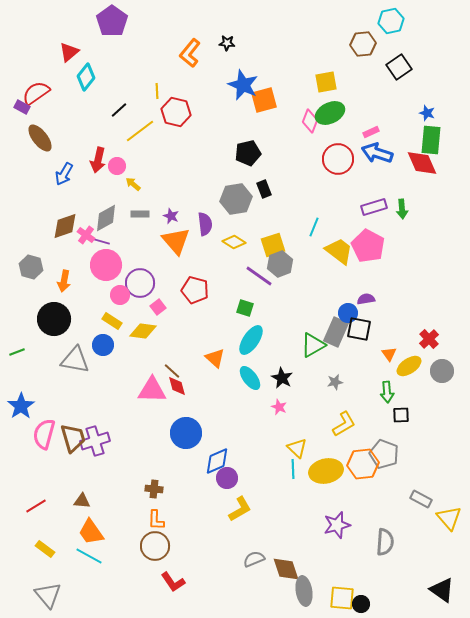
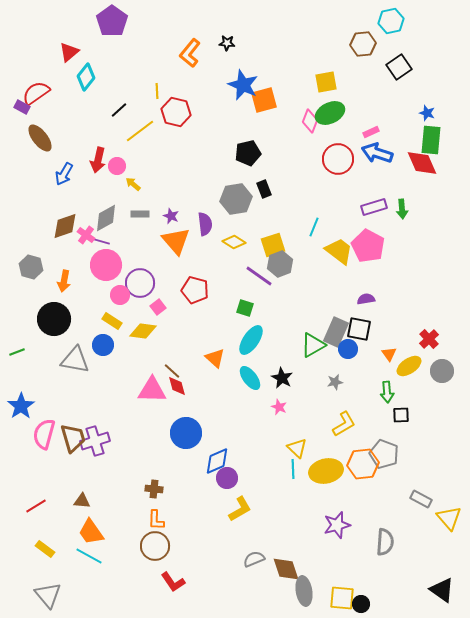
blue circle at (348, 313): moved 36 px down
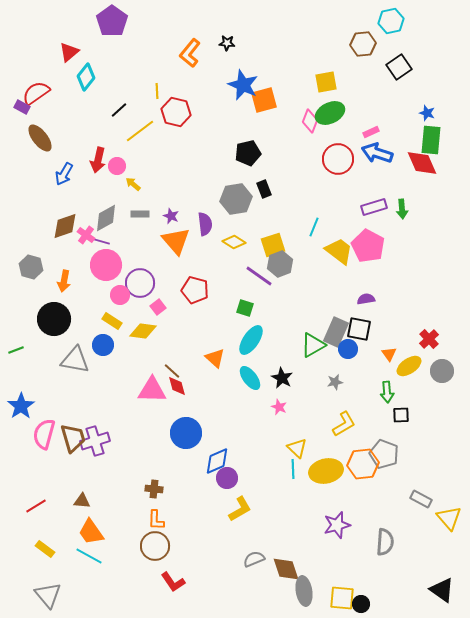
green line at (17, 352): moved 1 px left, 2 px up
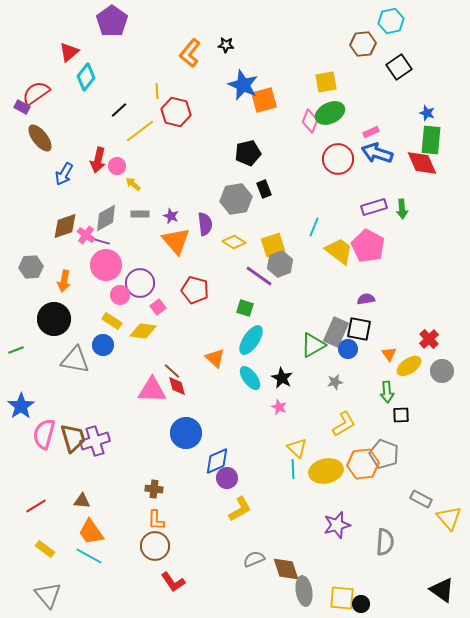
black star at (227, 43): moved 1 px left, 2 px down
gray hexagon at (31, 267): rotated 20 degrees counterclockwise
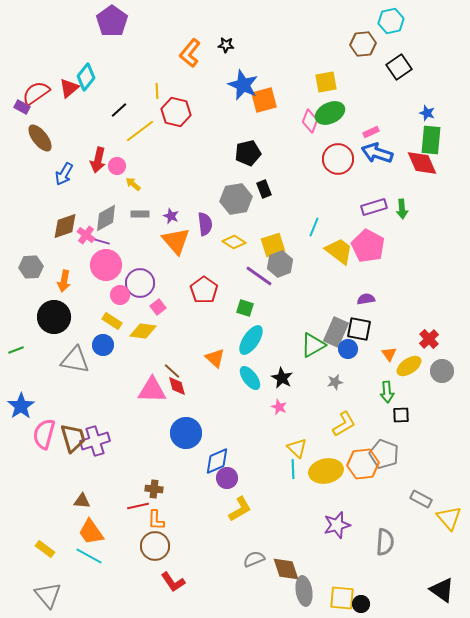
red triangle at (69, 52): moved 36 px down
red pentagon at (195, 290): moved 9 px right; rotated 20 degrees clockwise
black circle at (54, 319): moved 2 px up
red line at (36, 506): moved 102 px right; rotated 20 degrees clockwise
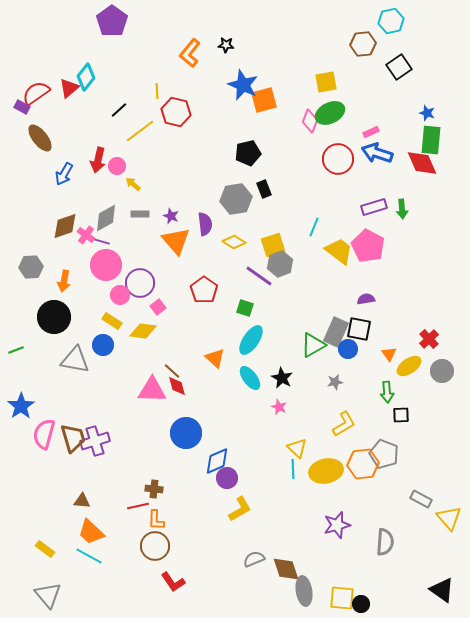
orange trapezoid at (91, 532): rotated 12 degrees counterclockwise
